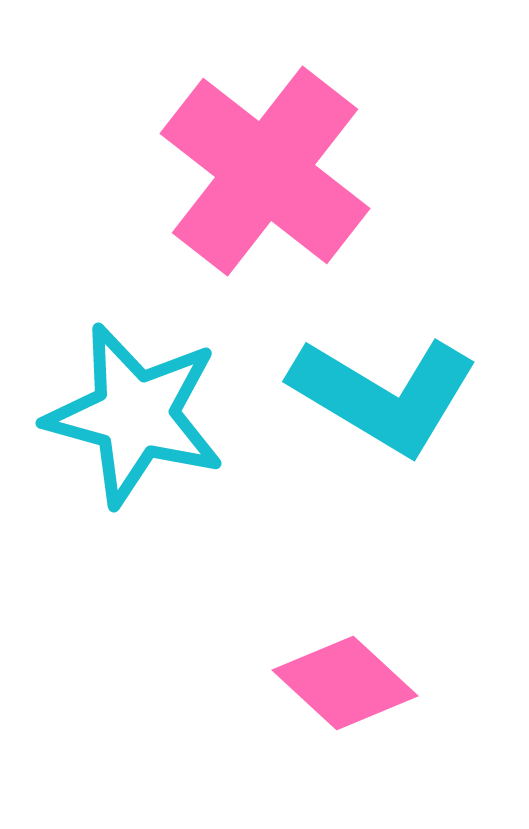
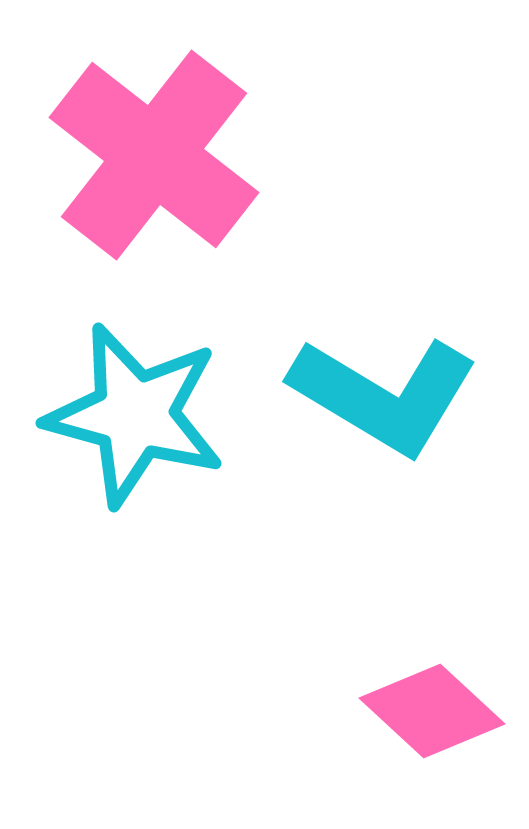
pink cross: moved 111 px left, 16 px up
pink diamond: moved 87 px right, 28 px down
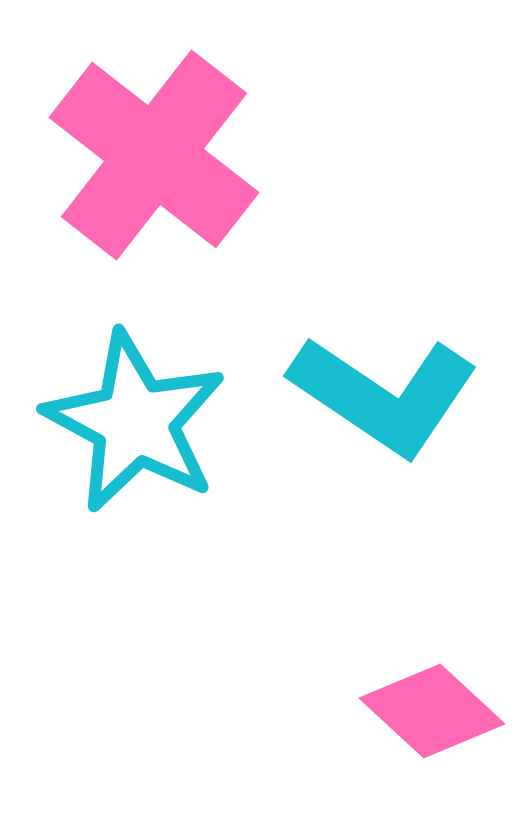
cyan L-shape: rotated 3 degrees clockwise
cyan star: moved 7 px down; rotated 13 degrees clockwise
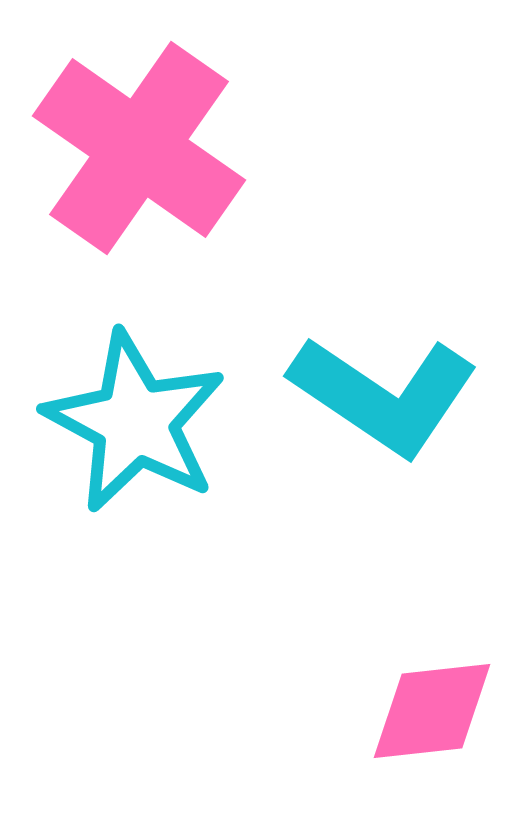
pink cross: moved 15 px left, 7 px up; rotated 3 degrees counterclockwise
pink diamond: rotated 49 degrees counterclockwise
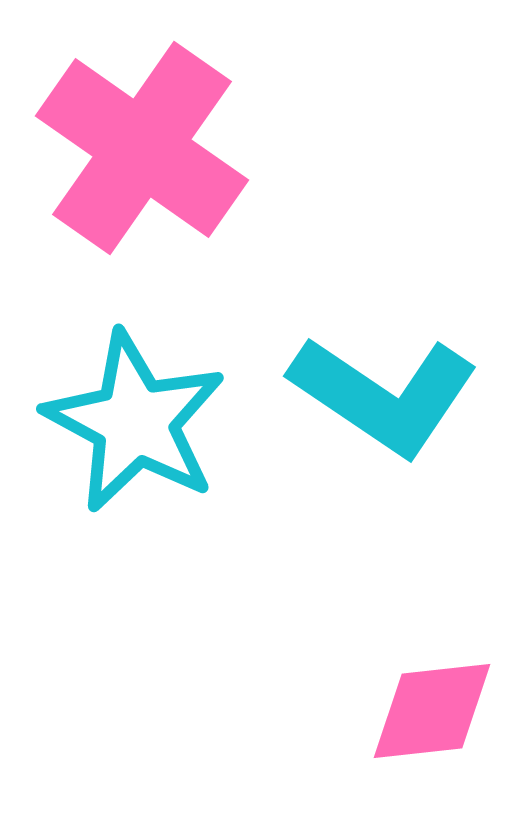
pink cross: moved 3 px right
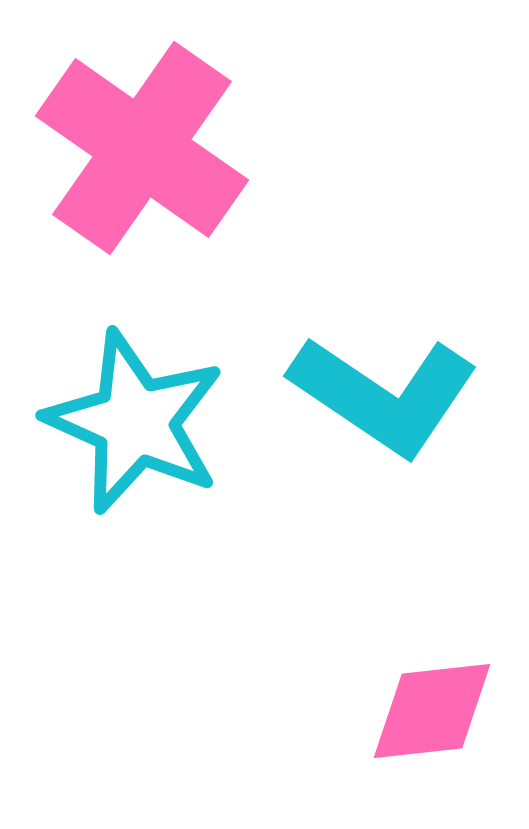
cyan star: rotated 4 degrees counterclockwise
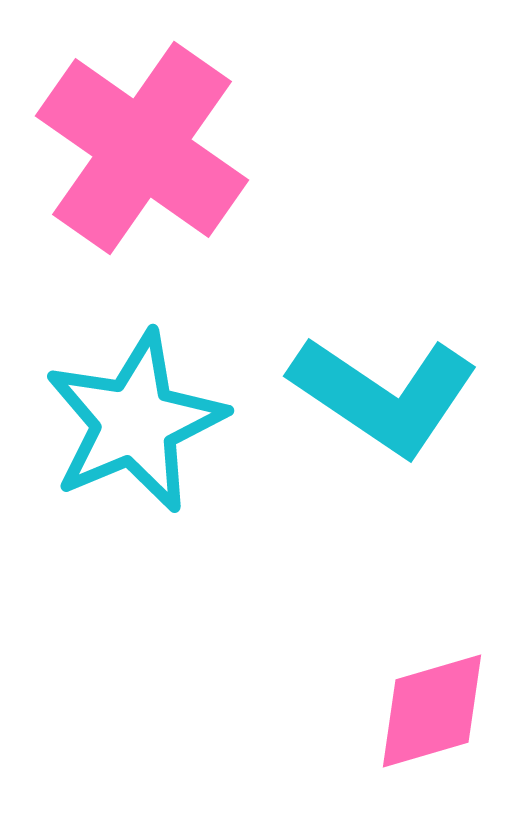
cyan star: rotated 25 degrees clockwise
pink diamond: rotated 10 degrees counterclockwise
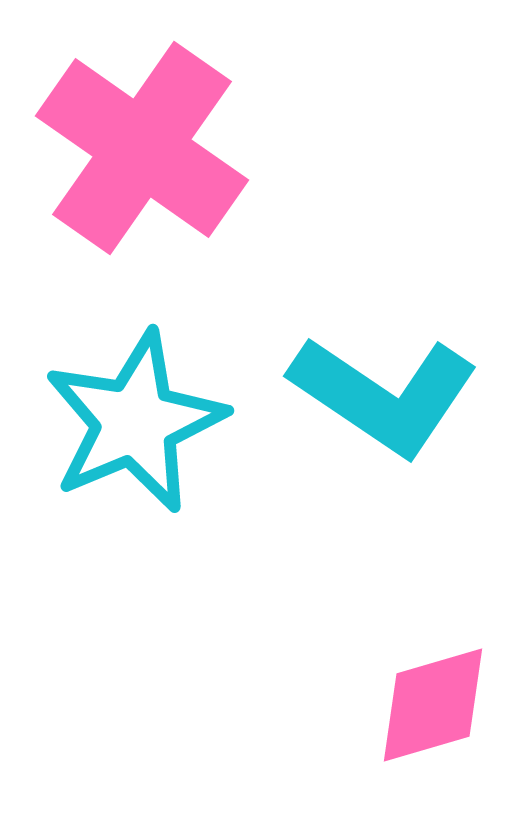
pink diamond: moved 1 px right, 6 px up
